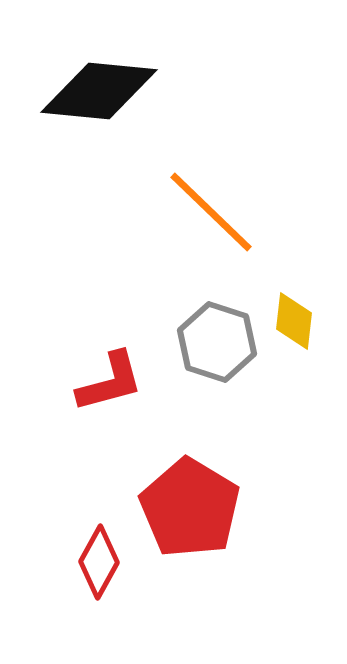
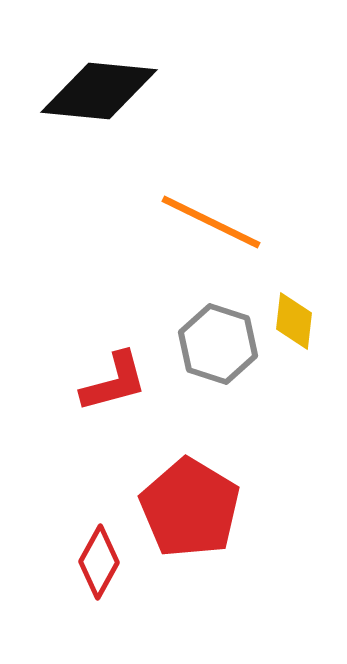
orange line: moved 10 px down; rotated 18 degrees counterclockwise
gray hexagon: moved 1 px right, 2 px down
red L-shape: moved 4 px right
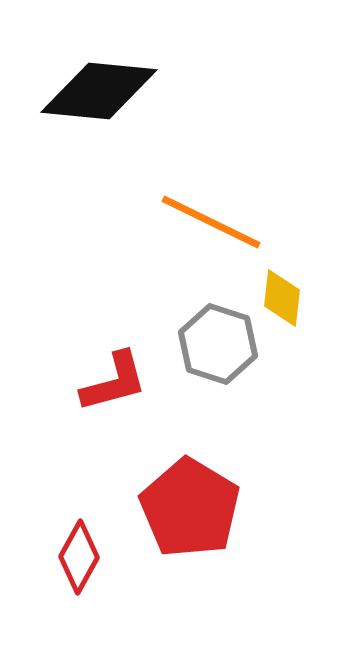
yellow diamond: moved 12 px left, 23 px up
red diamond: moved 20 px left, 5 px up
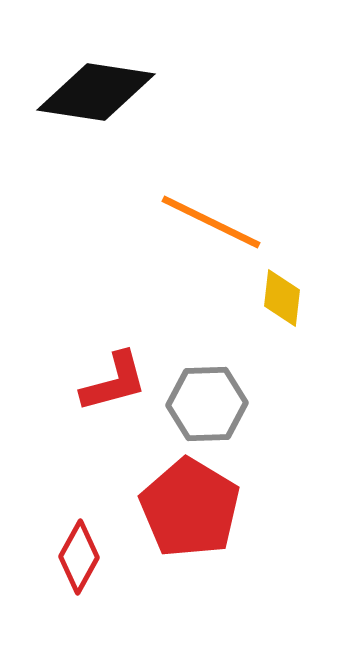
black diamond: moved 3 px left, 1 px down; rotated 3 degrees clockwise
gray hexagon: moved 11 px left, 60 px down; rotated 20 degrees counterclockwise
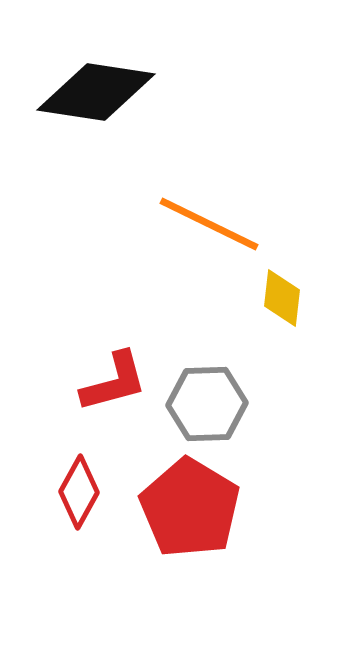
orange line: moved 2 px left, 2 px down
red diamond: moved 65 px up
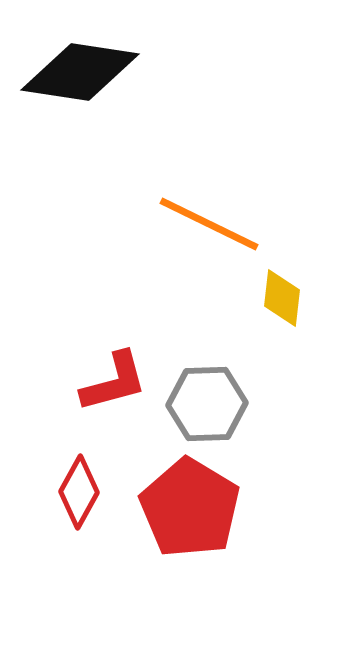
black diamond: moved 16 px left, 20 px up
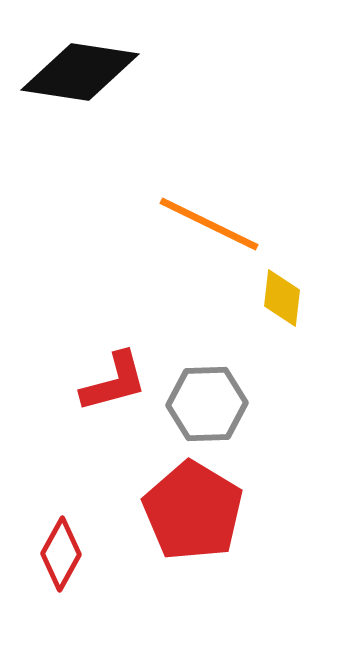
red diamond: moved 18 px left, 62 px down
red pentagon: moved 3 px right, 3 px down
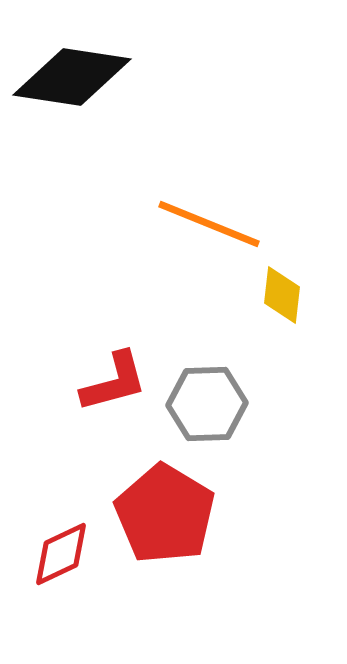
black diamond: moved 8 px left, 5 px down
orange line: rotated 4 degrees counterclockwise
yellow diamond: moved 3 px up
red pentagon: moved 28 px left, 3 px down
red diamond: rotated 36 degrees clockwise
